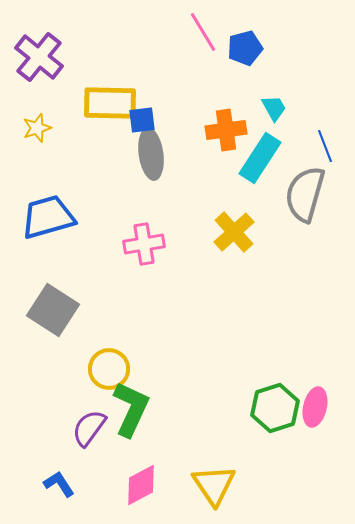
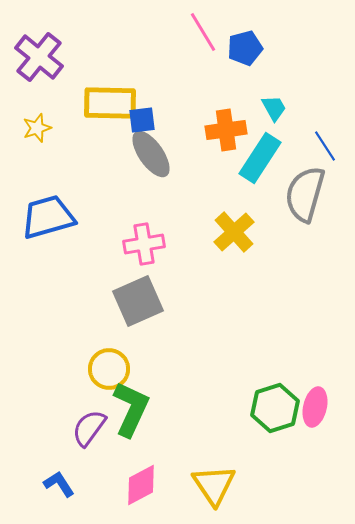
blue line: rotated 12 degrees counterclockwise
gray ellipse: rotated 27 degrees counterclockwise
gray square: moved 85 px right, 9 px up; rotated 33 degrees clockwise
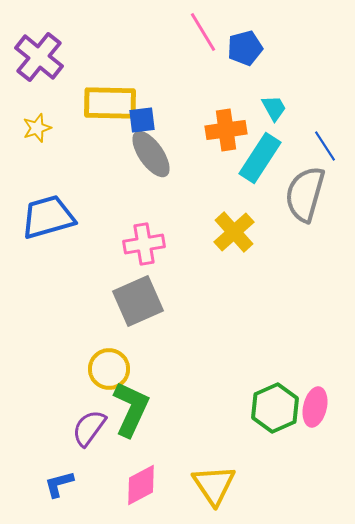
green hexagon: rotated 6 degrees counterclockwise
blue L-shape: rotated 72 degrees counterclockwise
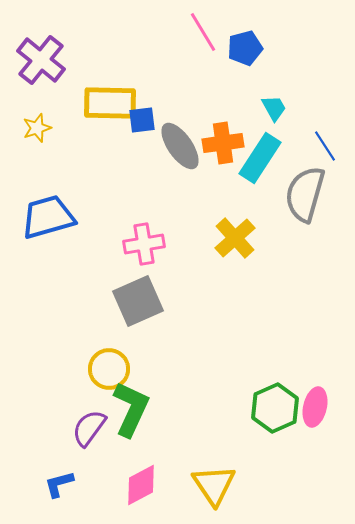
purple cross: moved 2 px right, 3 px down
orange cross: moved 3 px left, 13 px down
gray ellipse: moved 29 px right, 8 px up
yellow cross: moved 1 px right, 6 px down
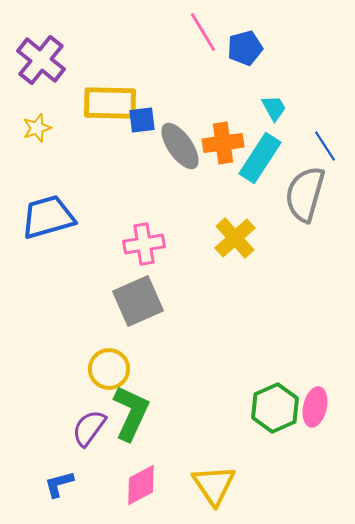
green L-shape: moved 4 px down
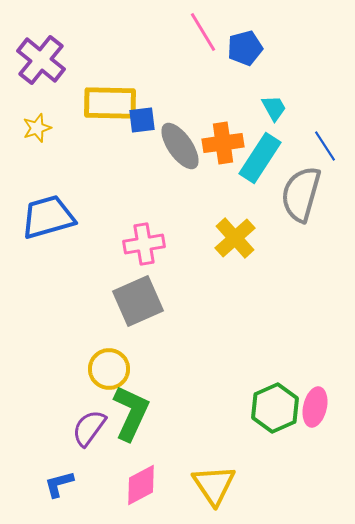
gray semicircle: moved 4 px left
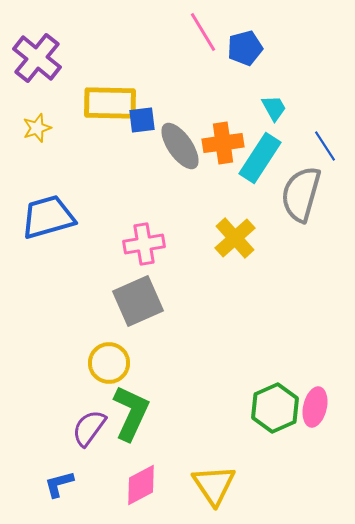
purple cross: moved 4 px left, 2 px up
yellow circle: moved 6 px up
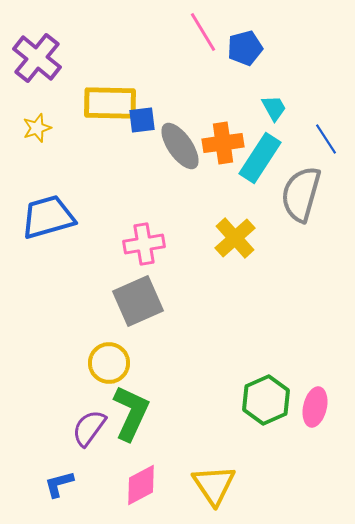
blue line: moved 1 px right, 7 px up
green hexagon: moved 9 px left, 8 px up
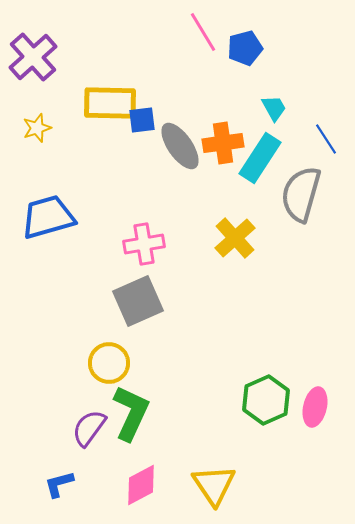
purple cross: moved 4 px left, 1 px up; rotated 9 degrees clockwise
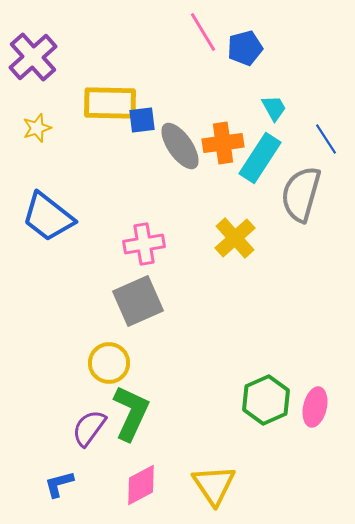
blue trapezoid: rotated 126 degrees counterclockwise
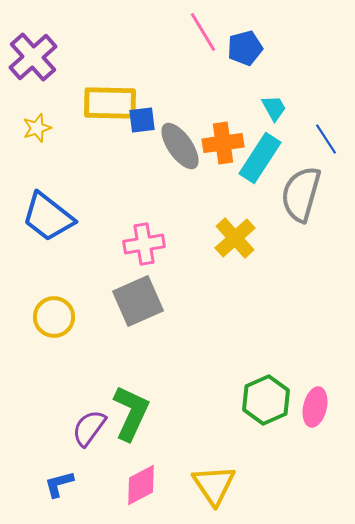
yellow circle: moved 55 px left, 46 px up
